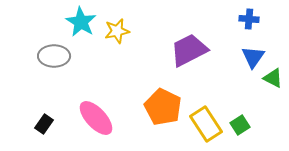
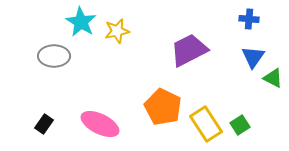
pink ellipse: moved 4 px right, 6 px down; rotated 21 degrees counterclockwise
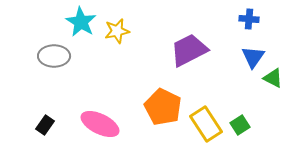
black rectangle: moved 1 px right, 1 px down
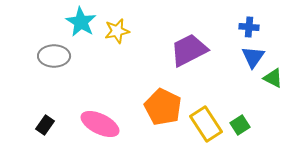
blue cross: moved 8 px down
